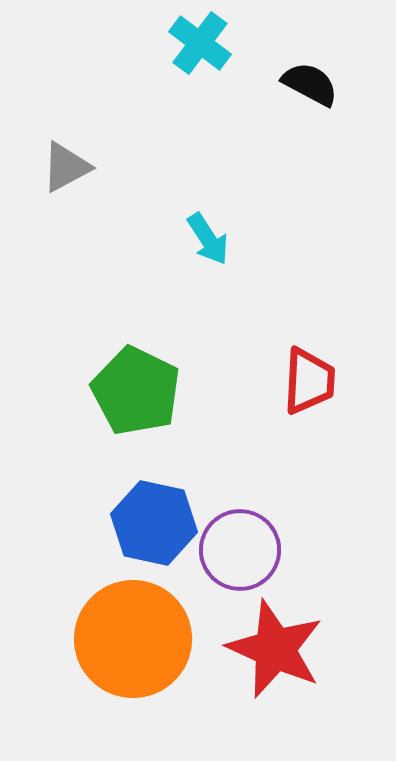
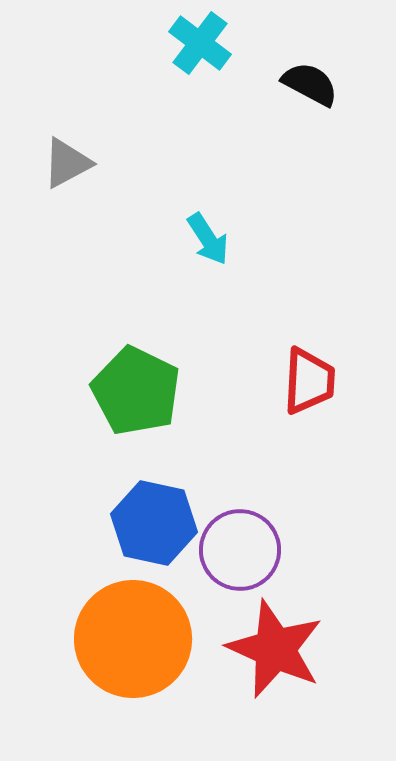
gray triangle: moved 1 px right, 4 px up
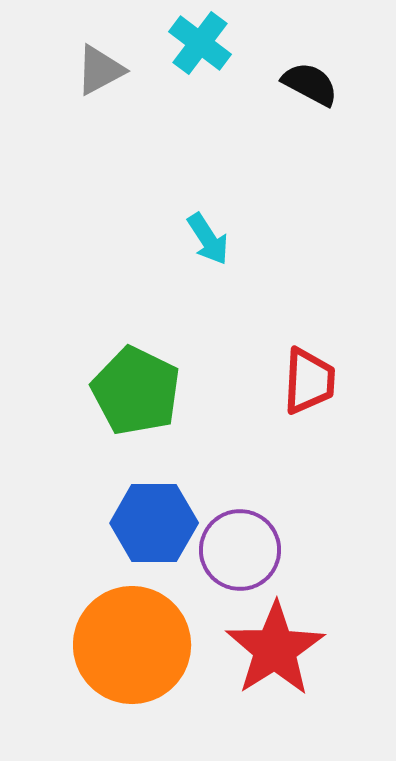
gray triangle: moved 33 px right, 93 px up
blue hexagon: rotated 12 degrees counterclockwise
orange circle: moved 1 px left, 6 px down
red star: rotated 16 degrees clockwise
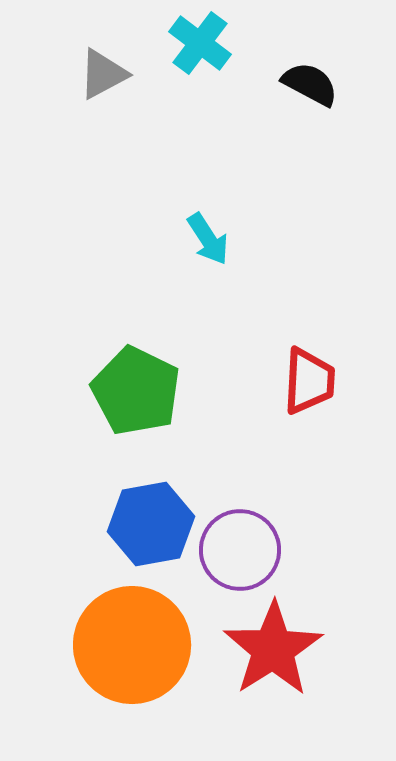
gray triangle: moved 3 px right, 4 px down
blue hexagon: moved 3 px left, 1 px down; rotated 10 degrees counterclockwise
red star: moved 2 px left
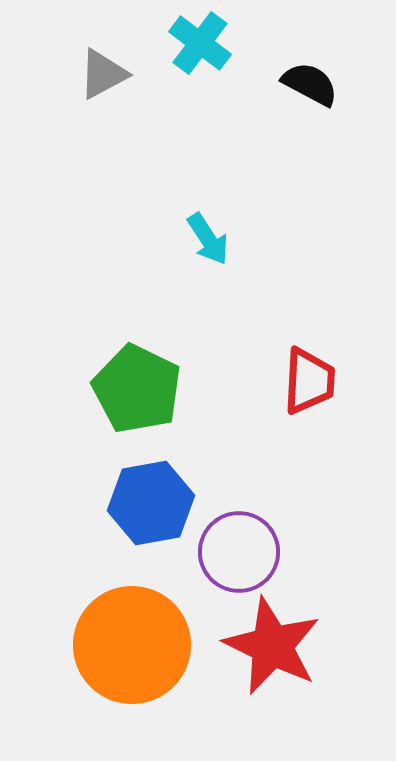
green pentagon: moved 1 px right, 2 px up
blue hexagon: moved 21 px up
purple circle: moved 1 px left, 2 px down
red star: moved 1 px left, 3 px up; rotated 14 degrees counterclockwise
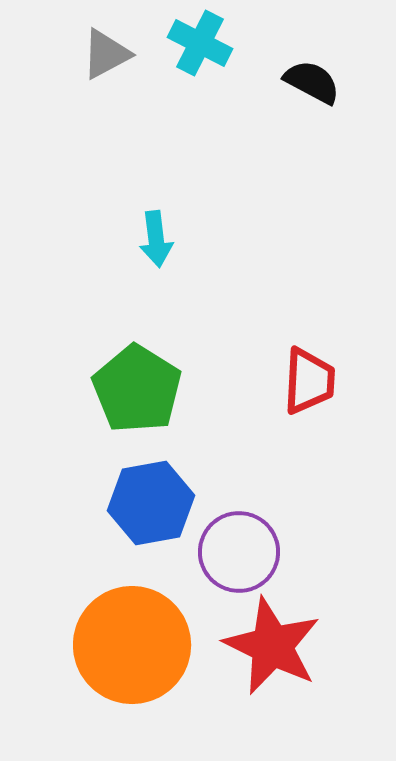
cyan cross: rotated 10 degrees counterclockwise
gray triangle: moved 3 px right, 20 px up
black semicircle: moved 2 px right, 2 px up
cyan arrow: moved 52 px left; rotated 26 degrees clockwise
green pentagon: rotated 6 degrees clockwise
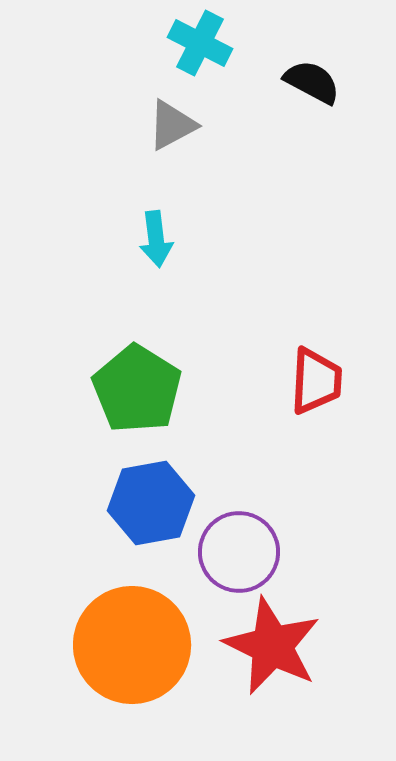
gray triangle: moved 66 px right, 71 px down
red trapezoid: moved 7 px right
